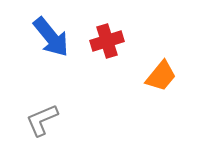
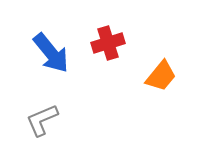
blue arrow: moved 16 px down
red cross: moved 1 px right, 2 px down
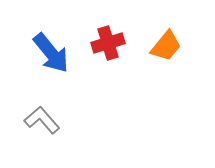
orange trapezoid: moved 5 px right, 30 px up
gray L-shape: rotated 72 degrees clockwise
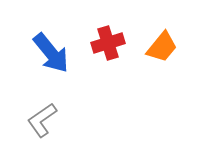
orange trapezoid: moved 4 px left, 1 px down
gray L-shape: rotated 84 degrees counterclockwise
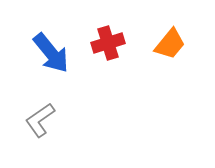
orange trapezoid: moved 8 px right, 3 px up
gray L-shape: moved 2 px left
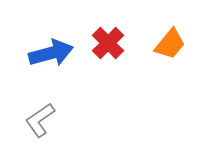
red cross: rotated 28 degrees counterclockwise
blue arrow: rotated 66 degrees counterclockwise
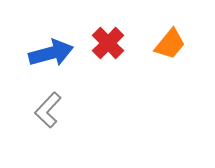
gray L-shape: moved 8 px right, 10 px up; rotated 12 degrees counterclockwise
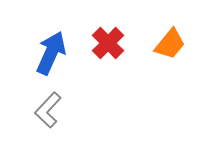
blue arrow: rotated 51 degrees counterclockwise
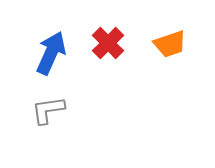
orange trapezoid: rotated 32 degrees clockwise
gray L-shape: rotated 39 degrees clockwise
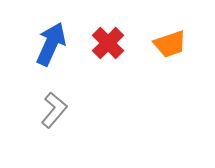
blue arrow: moved 9 px up
gray L-shape: moved 6 px right; rotated 138 degrees clockwise
